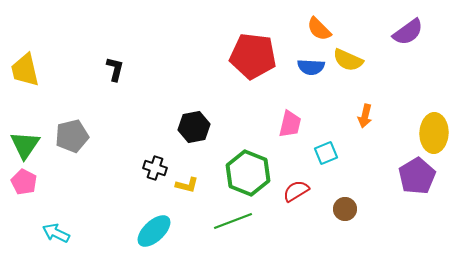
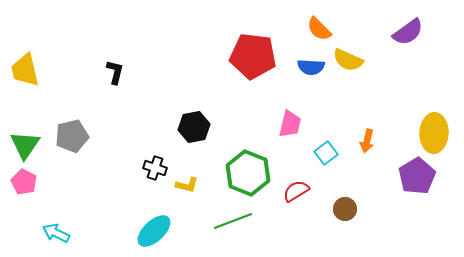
black L-shape: moved 3 px down
orange arrow: moved 2 px right, 25 px down
cyan square: rotated 15 degrees counterclockwise
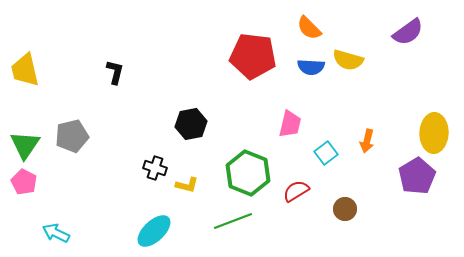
orange semicircle: moved 10 px left, 1 px up
yellow semicircle: rotated 8 degrees counterclockwise
black hexagon: moved 3 px left, 3 px up
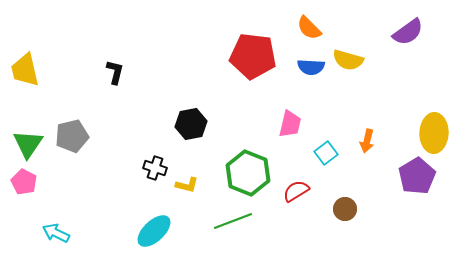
green triangle: moved 3 px right, 1 px up
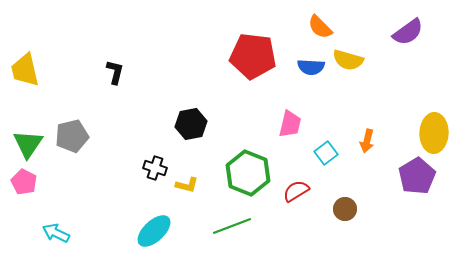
orange semicircle: moved 11 px right, 1 px up
green line: moved 1 px left, 5 px down
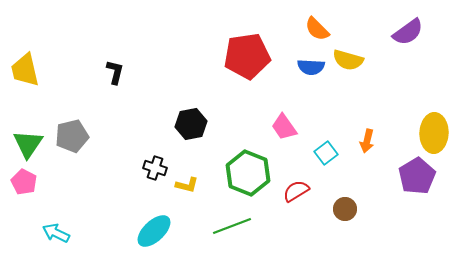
orange semicircle: moved 3 px left, 2 px down
red pentagon: moved 6 px left; rotated 15 degrees counterclockwise
pink trapezoid: moved 6 px left, 3 px down; rotated 132 degrees clockwise
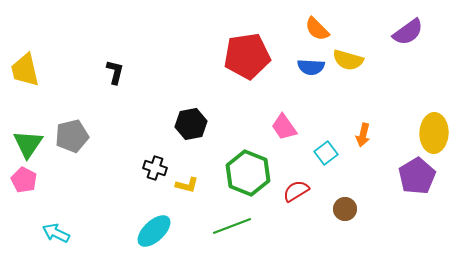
orange arrow: moved 4 px left, 6 px up
pink pentagon: moved 2 px up
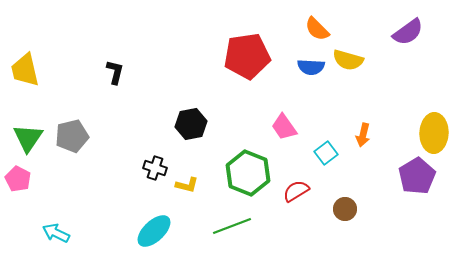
green triangle: moved 6 px up
pink pentagon: moved 6 px left, 1 px up
